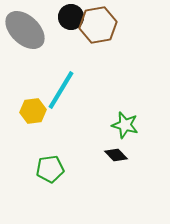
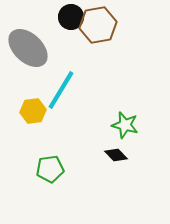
gray ellipse: moved 3 px right, 18 px down
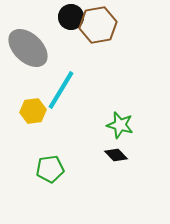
green star: moved 5 px left
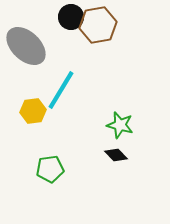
gray ellipse: moved 2 px left, 2 px up
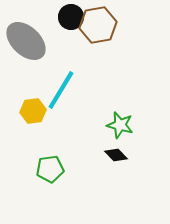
gray ellipse: moved 5 px up
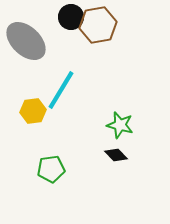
green pentagon: moved 1 px right
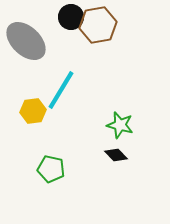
green pentagon: rotated 20 degrees clockwise
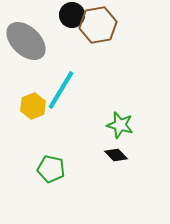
black circle: moved 1 px right, 2 px up
yellow hexagon: moved 5 px up; rotated 15 degrees counterclockwise
